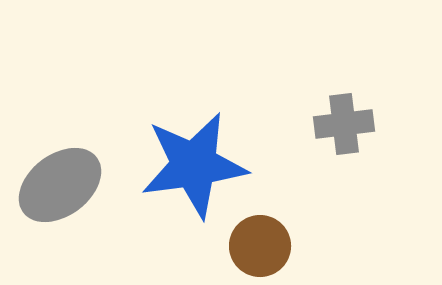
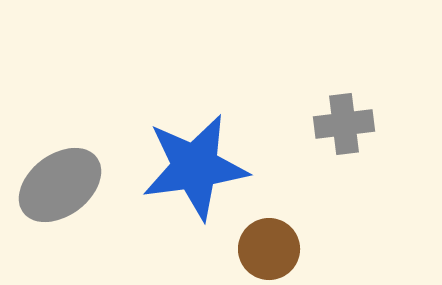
blue star: moved 1 px right, 2 px down
brown circle: moved 9 px right, 3 px down
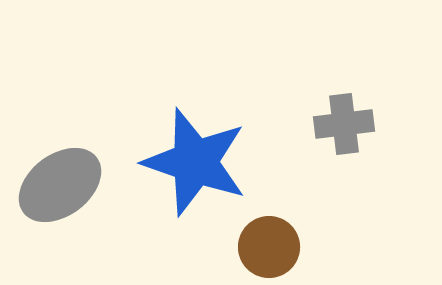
blue star: moved 5 px up; rotated 27 degrees clockwise
brown circle: moved 2 px up
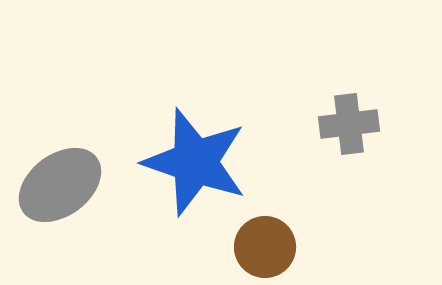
gray cross: moved 5 px right
brown circle: moved 4 px left
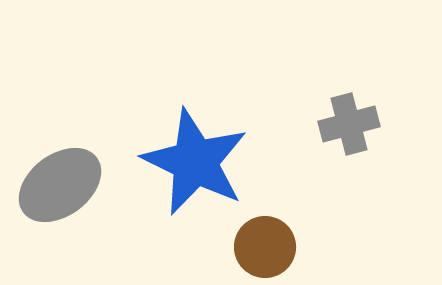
gray cross: rotated 8 degrees counterclockwise
blue star: rotated 7 degrees clockwise
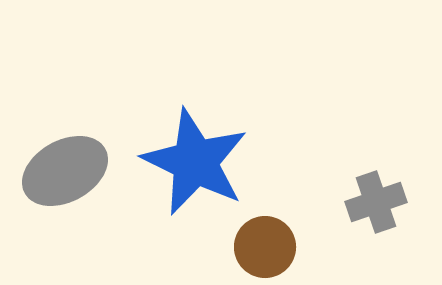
gray cross: moved 27 px right, 78 px down; rotated 4 degrees counterclockwise
gray ellipse: moved 5 px right, 14 px up; rotated 8 degrees clockwise
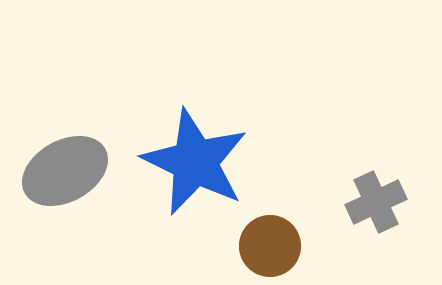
gray cross: rotated 6 degrees counterclockwise
brown circle: moved 5 px right, 1 px up
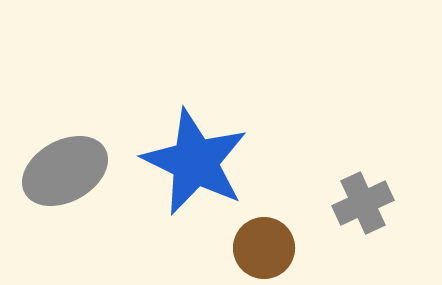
gray cross: moved 13 px left, 1 px down
brown circle: moved 6 px left, 2 px down
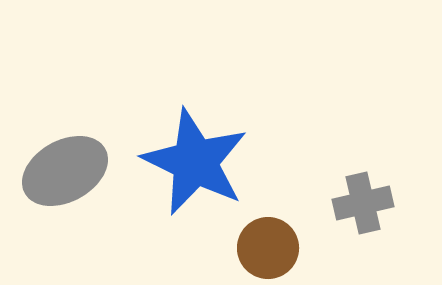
gray cross: rotated 12 degrees clockwise
brown circle: moved 4 px right
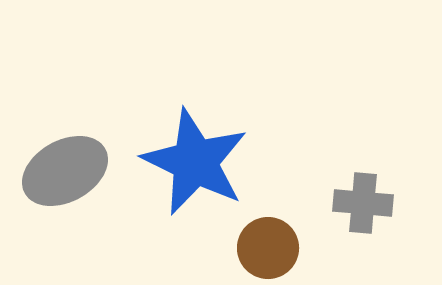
gray cross: rotated 18 degrees clockwise
